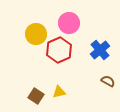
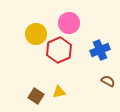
blue cross: rotated 18 degrees clockwise
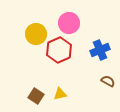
yellow triangle: moved 1 px right, 2 px down
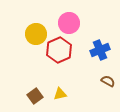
brown square: moved 1 px left; rotated 21 degrees clockwise
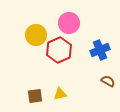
yellow circle: moved 1 px down
brown square: rotated 28 degrees clockwise
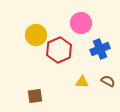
pink circle: moved 12 px right
blue cross: moved 1 px up
yellow triangle: moved 22 px right, 12 px up; rotated 16 degrees clockwise
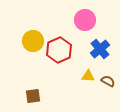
pink circle: moved 4 px right, 3 px up
yellow circle: moved 3 px left, 6 px down
blue cross: rotated 18 degrees counterclockwise
yellow triangle: moved 6 px right, 6 px up
brown square: moved 2 px left
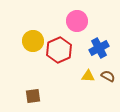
pink circle: moved 8 px left, 1 px down
blue cross: moved 1 px left, 1 px up; rotated 12 degrees clockwise
brown semicircle: moved 5 px up
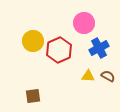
pink circle: moved 7 px right, 2 px down
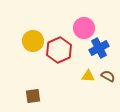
pink circle: moved 5 px down
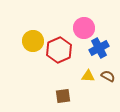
brown square: moved 30 px right
